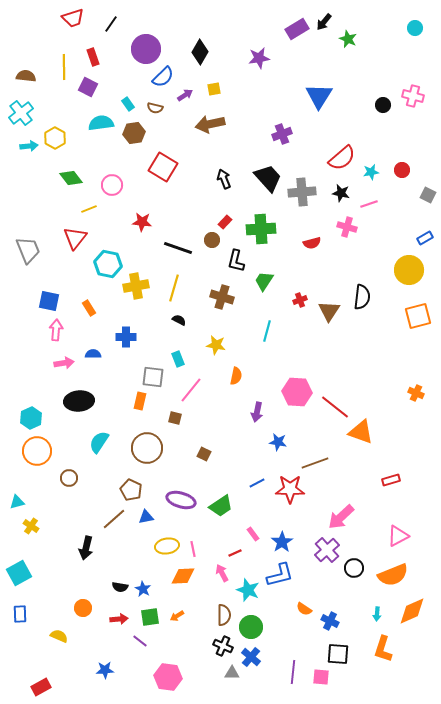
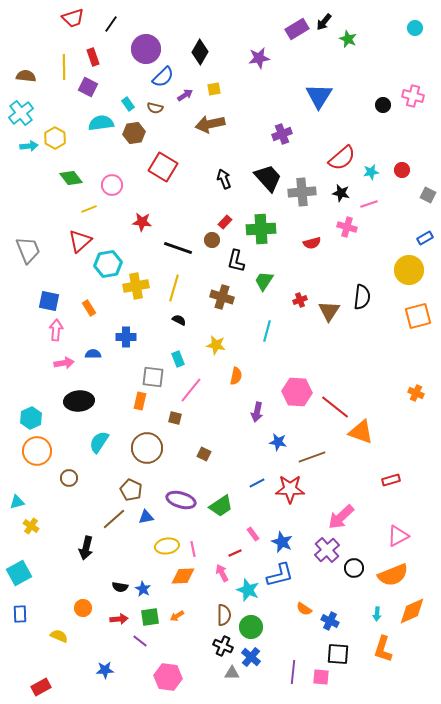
red triangle at (75, 238): moved 5 px right, 3 px down; rotated 10 degrees clockwise
cyan hexagon at (108, 264): rotated 20 degrees counterclockwise
brown line at (315, 463): moved 3 px left, 6 px up
blue star at (282, 542): rotated 15 degrees counterclockwise
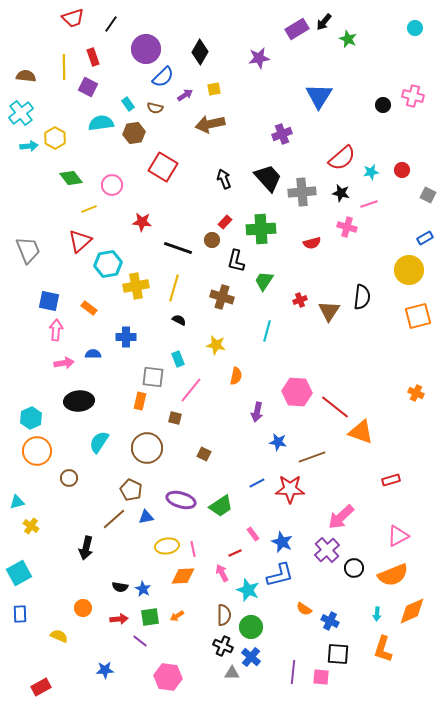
orange rectangle at (89, 308): rotated 21 degrees counterclockwise
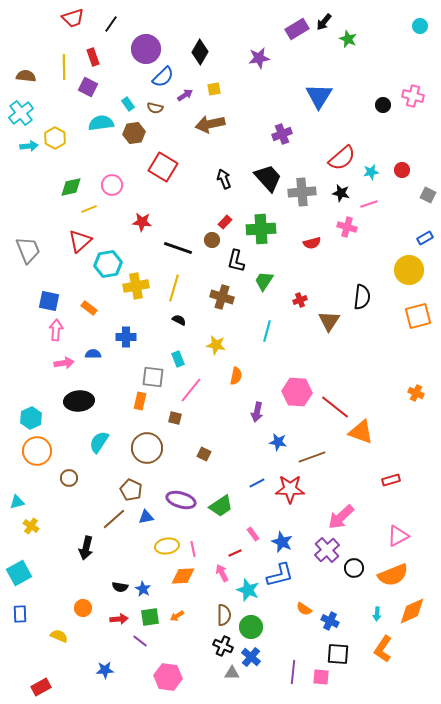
cyan circle at (415, 28): moved 5 px right, 2 px up
green diamond at (71, 178): moved 9 px down; rotated 65 degrees counterclockwise
brown triangle at (329, 311): moved 10 px down
orange L-shape at (383, 649): rotated 16 degrees clockwise
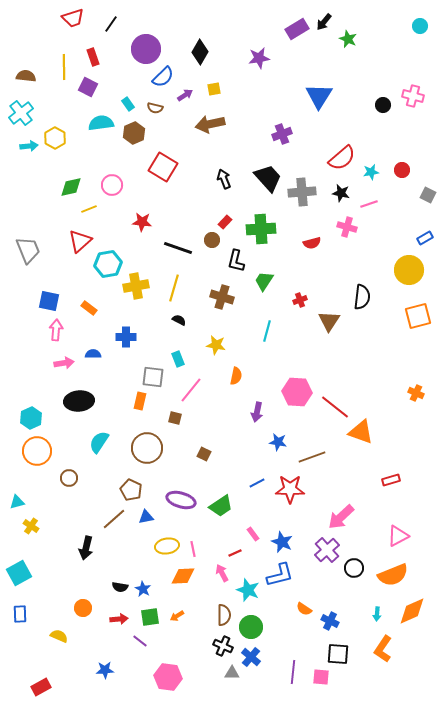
brown hexagon at (134, 133): rotated 15 degrees counterclockwise
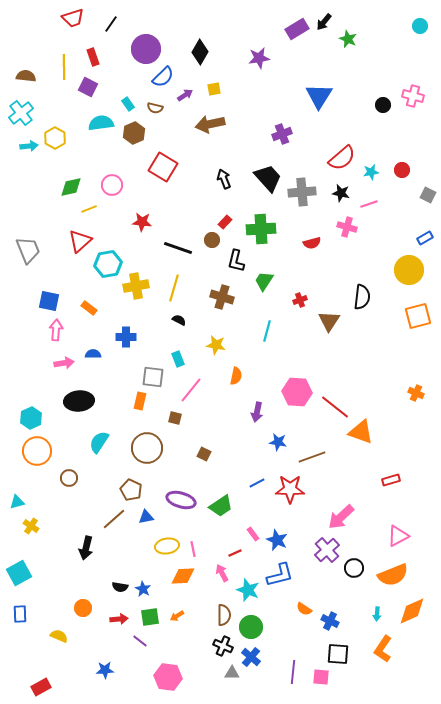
blue star at (282, 542): moved 5 px left, 2 px up
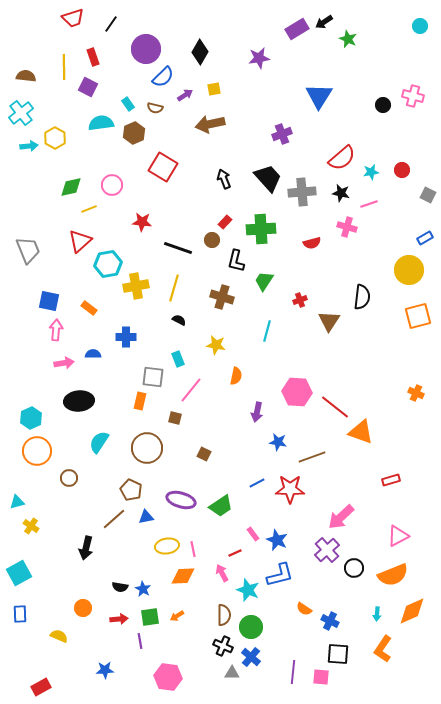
black arrow at (324, 22): rotated 18 degrees clockwise
purple line at (140, 641): rotated 42 degrees clockwise
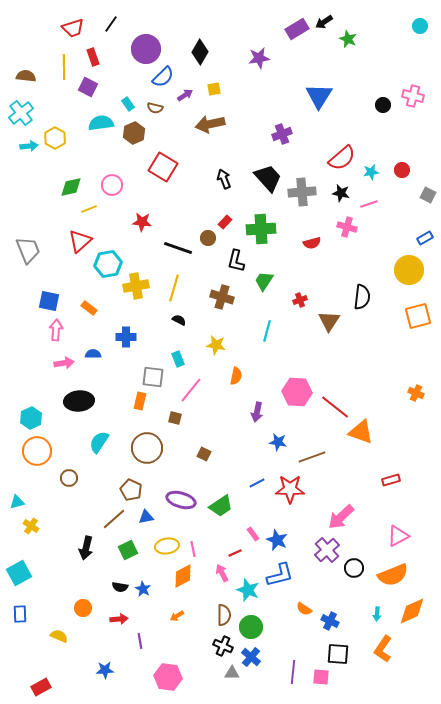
red trapezoid at (73, 18): moved 10 px down
brown circle at (212, 240): moved 4 px left, 2 px up
orange diamond at (183, 576): rotated 25 degrees counterclockwise
green square at (150, 617): moved 22 px left, 67 px up; rotated 18 degrees counterclockwise
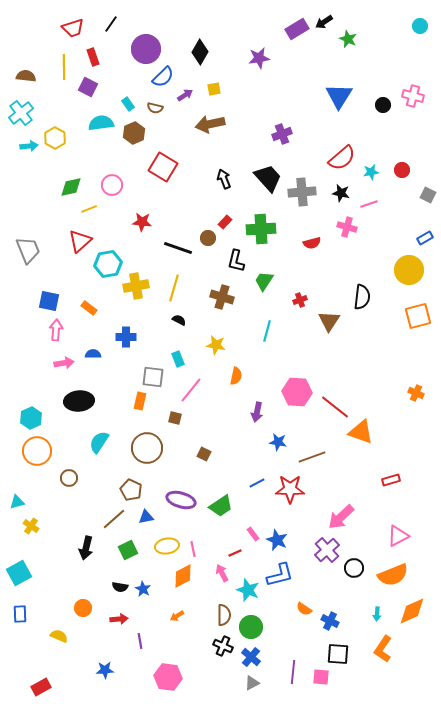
blue triangle at (319, 96): moved 20 px right
gray triangle at (232, 673): moved 20 px right, 10 px down; rotated 28 degrees counterclockwise
